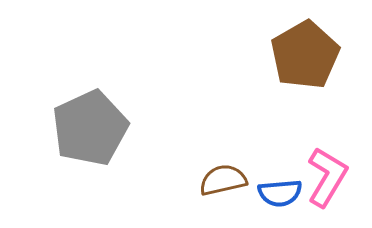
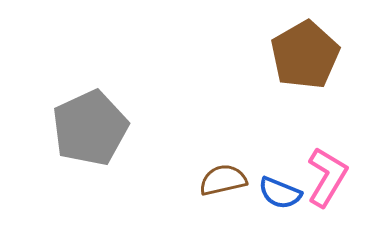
blue semicircle: rotated 27 degrees clockwise
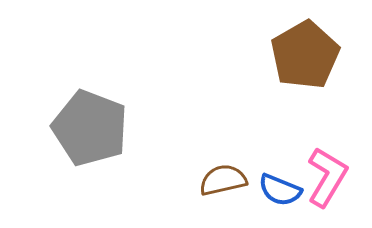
gray pentagon: rotated 26 degrees counterclockwise
blue semicircle: moved 3 px up
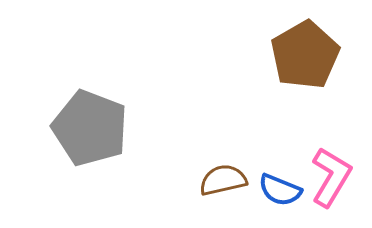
pink L-shape: moved 4 px right
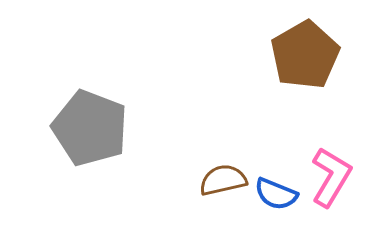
blue semicircle: moved 4 px left, 4 px down
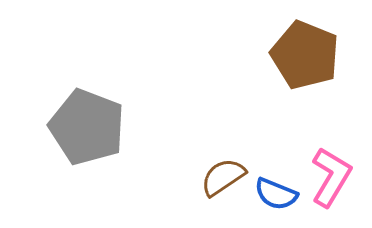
brown pentagon: rotated 20 degrees counterclockwise
gray pentagon: moved 3 px left, 1 px up
brown semicircle: moved 3 px up; rotated 21 degrees counterclockwise
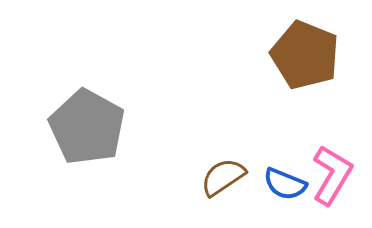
gray pentagon: rotated 8 degrees clockwise
pink L-shape: moved 1 px right, 2 px up
blue semicircle: moved 9 px right, 10 px up
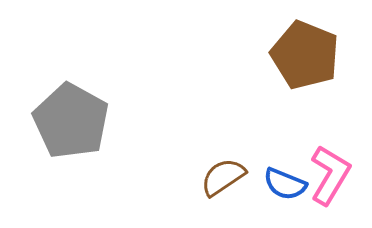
gray pentagon: moved 16 px left, 6 px up
pink L-shape: moved 2 px left
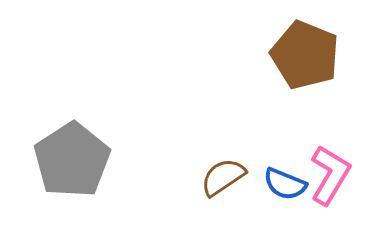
gray pentagon: moved 1 px right, 39 px down; rotated 10 degrees clockwise
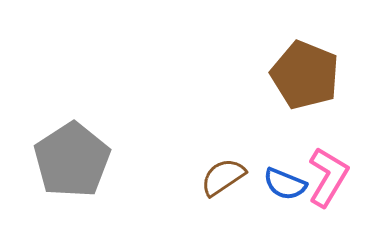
brown pentagon: moved 20 px down
pink L-shape: moved 2 px left, 2 px down
